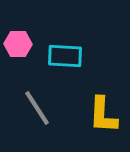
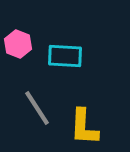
pink hexagon: rotated 20 degrees clockwise
yellow L-shape: moved 19 px left, 12 px down
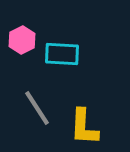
pink hexagon: moved 4 px right, 4 px up; rotated 12 degrees clockwise
cyan rectangle: moved 3 px left, 2 px up
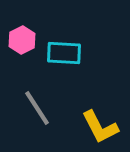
cyan rectangle: moved 2 px right, 1 px up
yellow L-shape: moved 16 px right; rotated 30 degrees counterclockwise
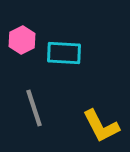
gray line: moved 3 px left; rotated 15 degrees clockwise
yellow L-shape: moved 1 px right, 1 px up
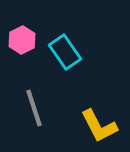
cyan rectangle: moved 1 px right, 1 px up; rotated 52 degrees clockwise
yellow L-shape: moved 2 px left
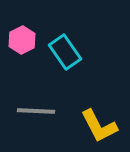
gray line: moved 2 px right, 3 px down; rotated 69 degrees counterclockwise
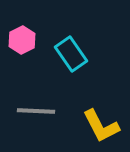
cyan rectangle: moved 6 px right, 2 px down
yellow L-shape: moved 2 px right
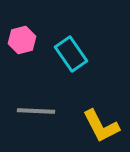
pink hexagon: rotated 12 degrees clockwise
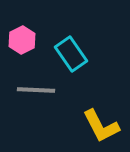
pink hexagon: rotated 12 degrees counterclockwise
gray line: moved 21 px up
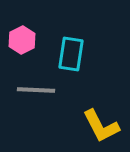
cyan rectangle: rotated 44 degrees clockwise
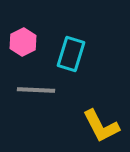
pink hexagon: moved 1 px right, 2 px down
cyan rectangle: rotated 8 degrees clockwise
